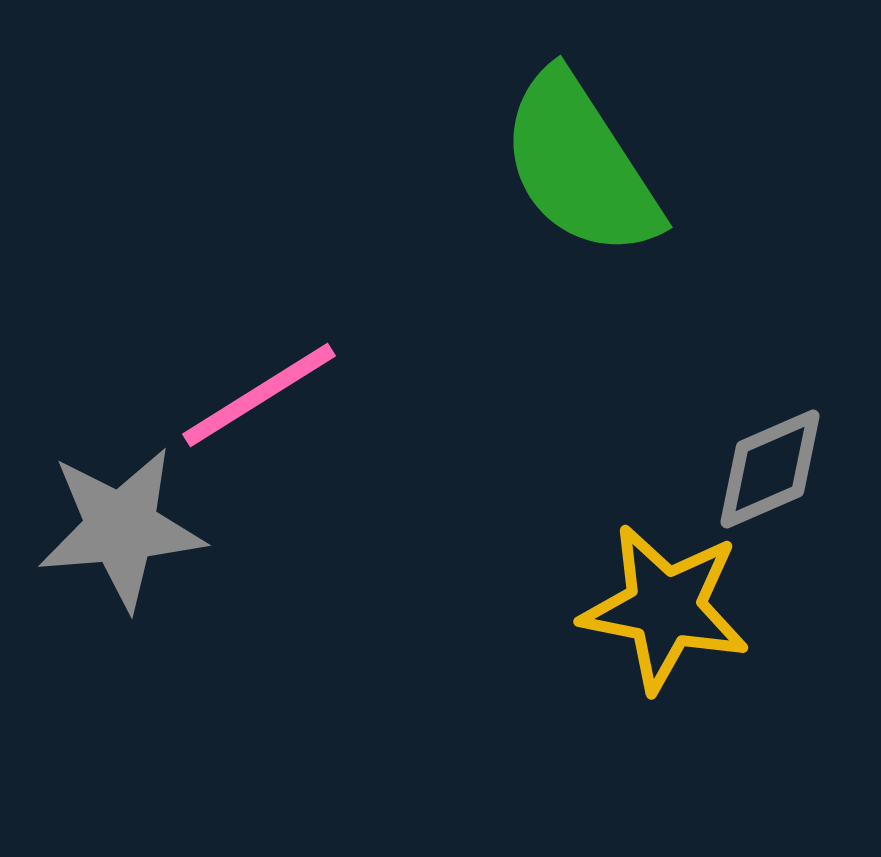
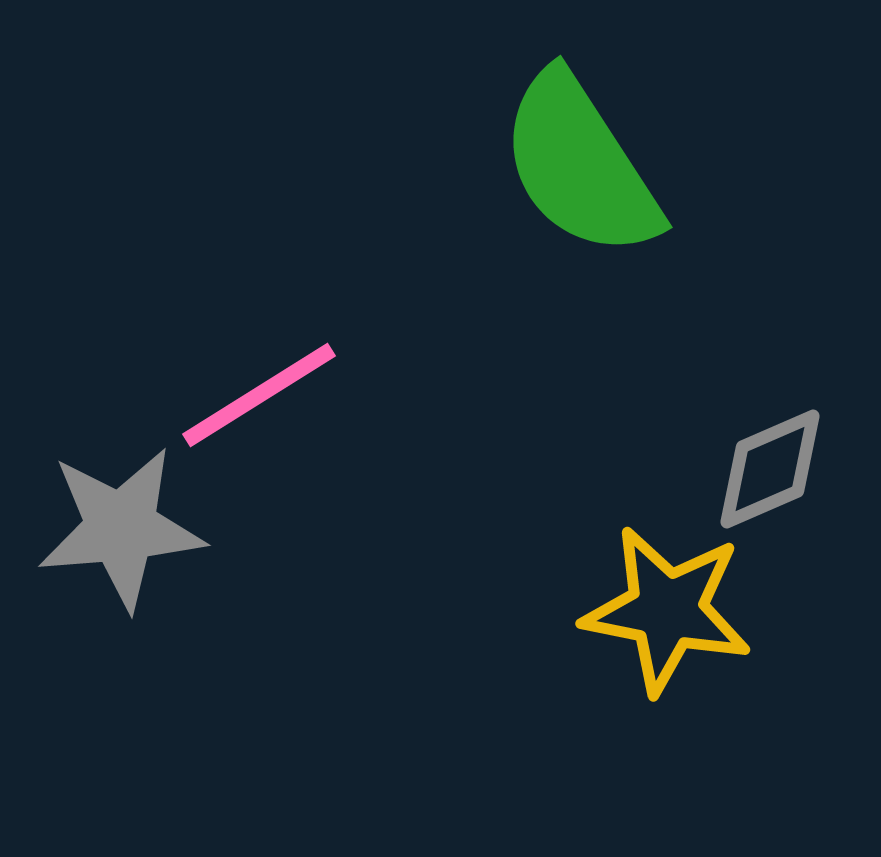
yellow star: moved 2 px right, 2 px down
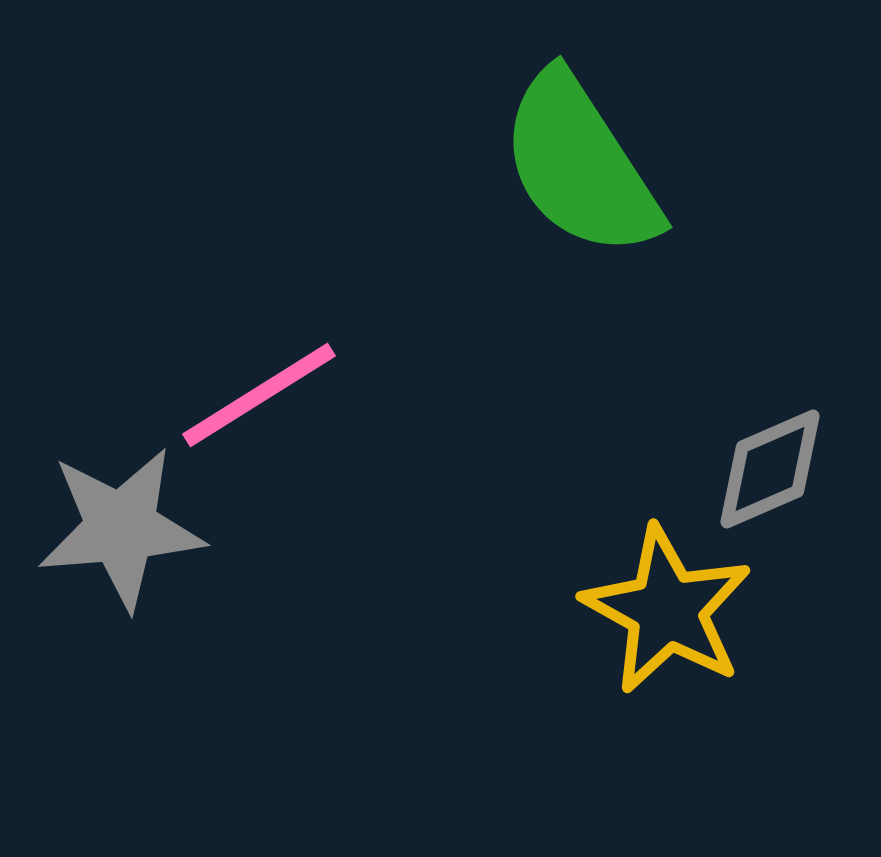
yellow star: rotated 18 degrees clockwise
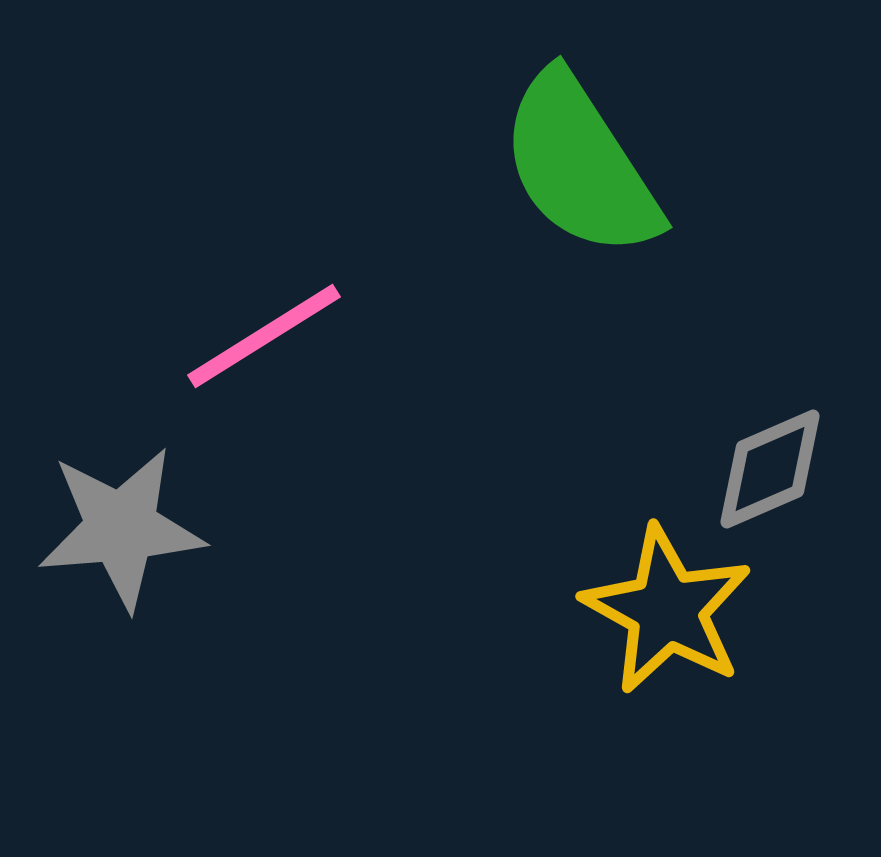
pink line: moved 5 px right, 59 px up
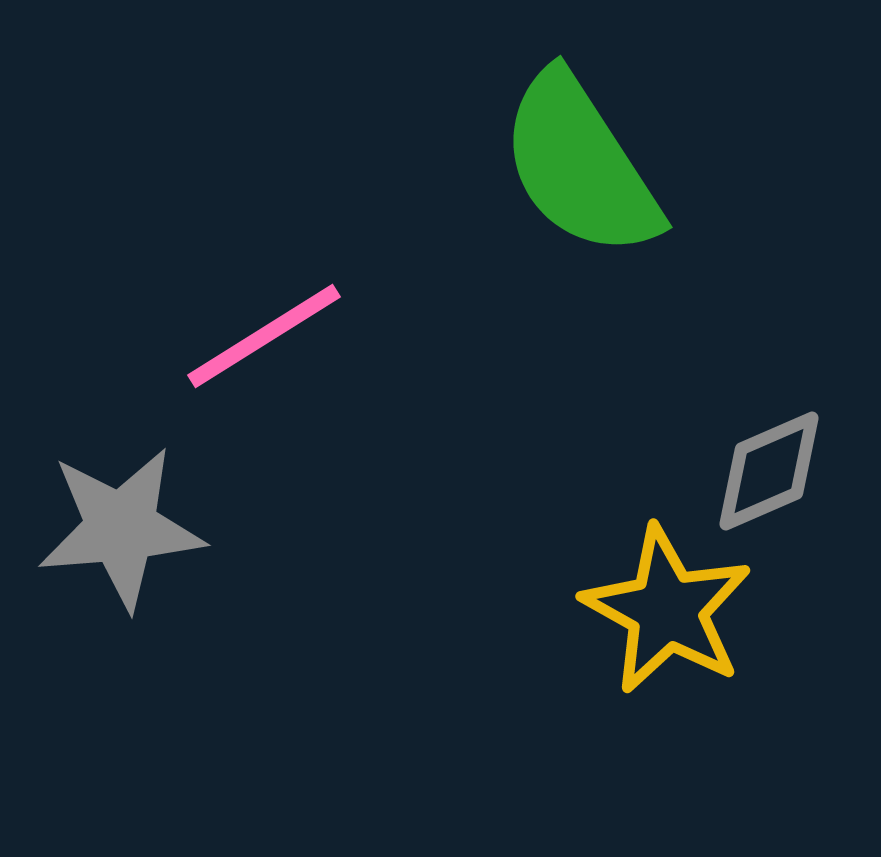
gray diamond: moved 1 px left, 2 px down
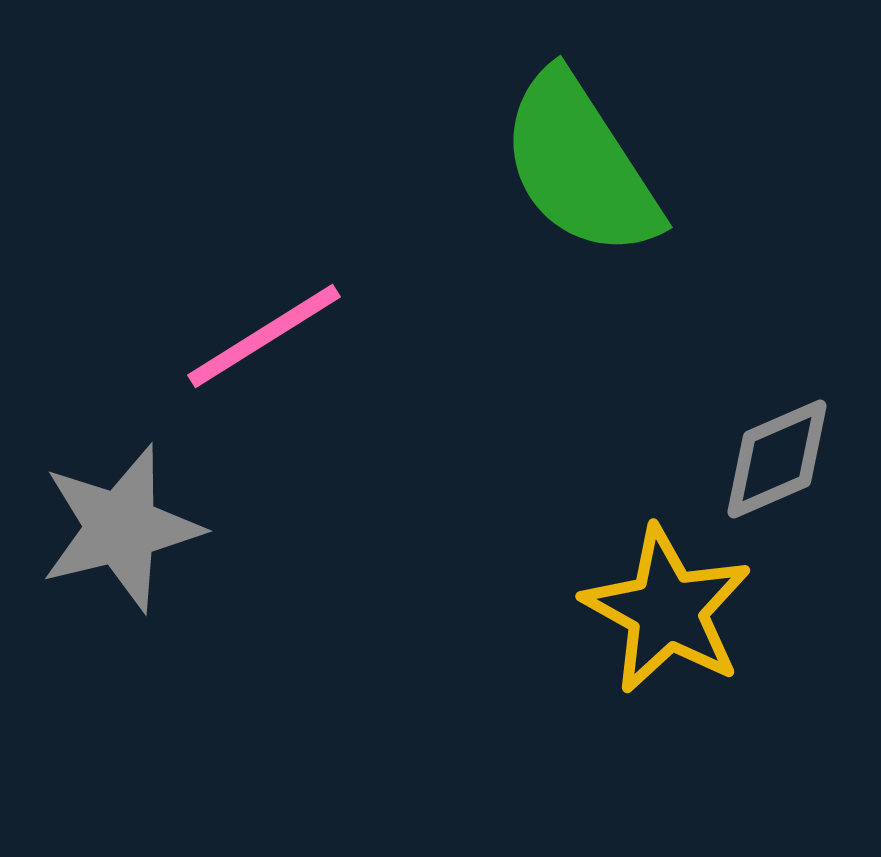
gray diamond: moved 8 px right, 12 px up
gray star: rotated 9 degrees counterclockwise
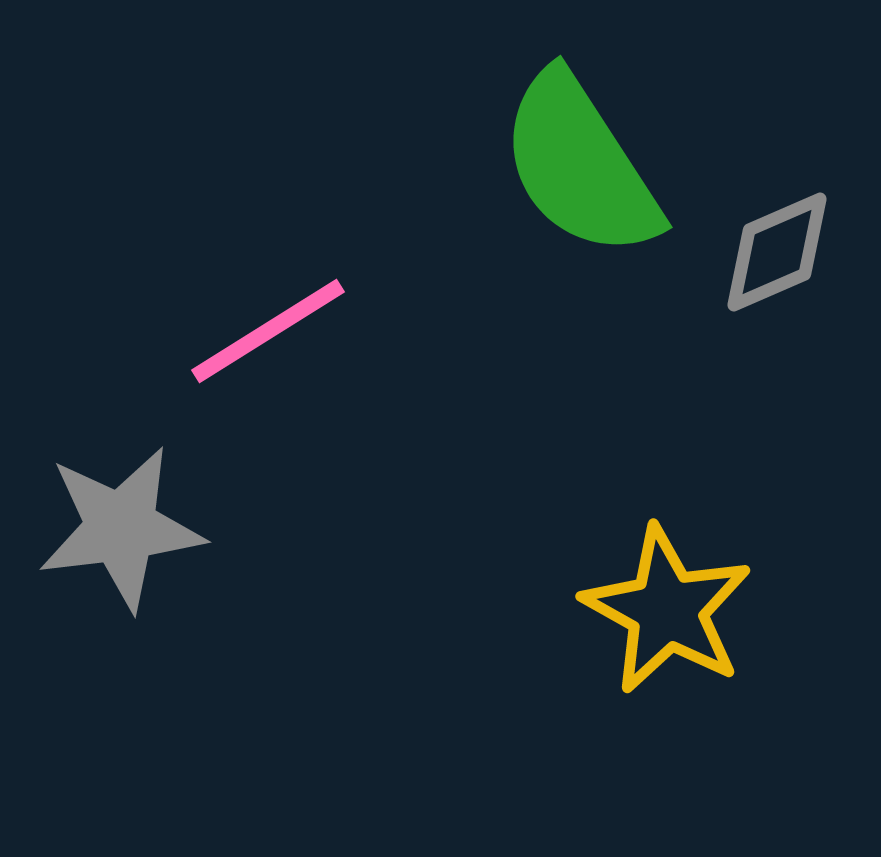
pink line: moved 4 px right, 5 px up
gray diamond: moved 207 px up
gray star: rotated 7 degrees clockwise
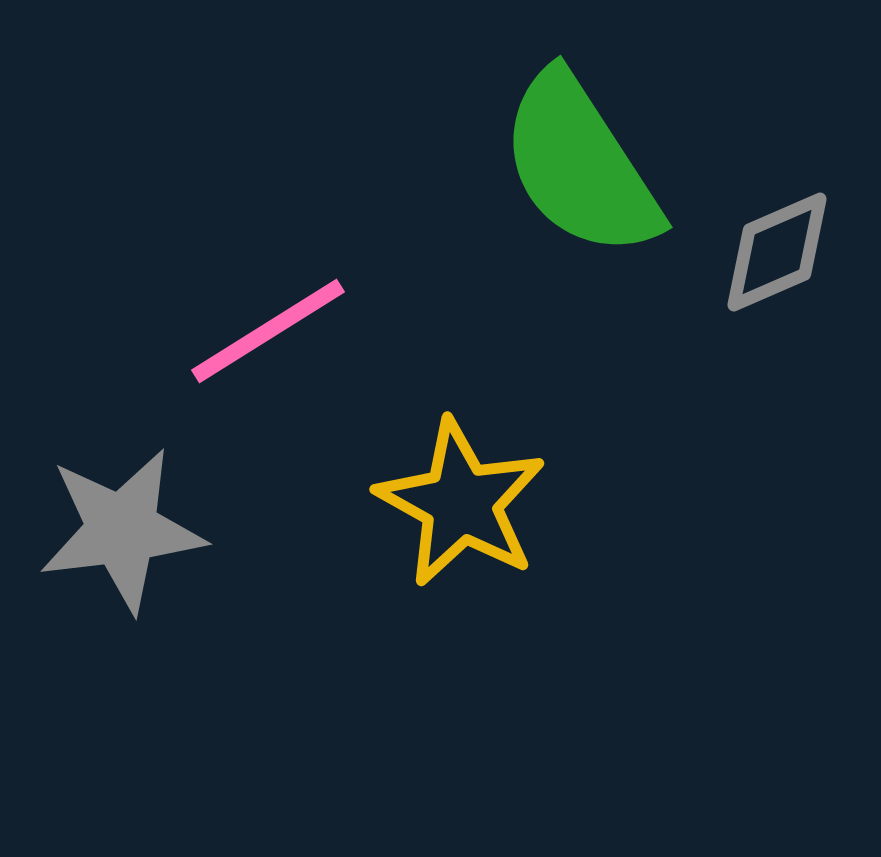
gray star: moved 1 px right, 2 px down
yellow star: moved 206 px left, 107 px up
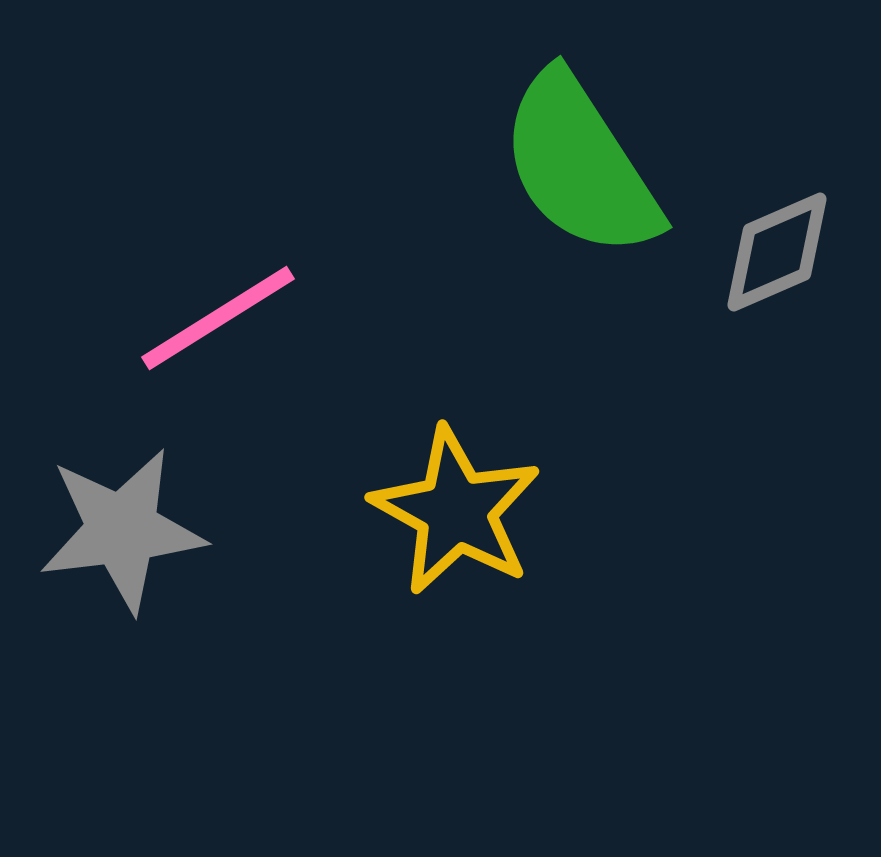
pink line: moved 50 px left, 13 px up
yellow star: moved 5 px left, 8 px down
